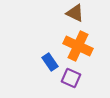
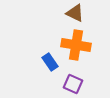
orange cross: moved 2 px left, 1 px up; rotated 16 degrees counterclockwise
purple square: moved 2 px right, 6 px down
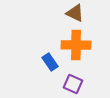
orange cross: rotated 8 degrees counterclockwise
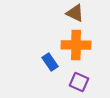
purple square: moved 6 px right, 2 px up
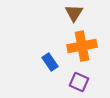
brown triangle: moved 1 px left; rotated 36 degrees clockwise
orange cross: moved 6 px right, 1 px down; rotated 12 degrees counterclockwise
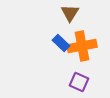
brown triangle: moved 4 px left
blue rectangle: moved 11 px right, 19 px up; rotated 12 degrees counterclockwise
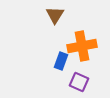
brown triangle: moved 15 px left, 2 px down
blue rectangle: moved 18 px down; rotated 66 degrees clockwise
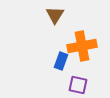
purple square: moved 1 px left, 3 px down; rotated 12 degrees counterclockwise
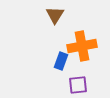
purple square: rotated 18 degrees counterclockwise
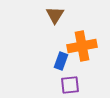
purple square: moved 8 px left
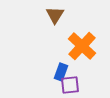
orange cross: rotated 36 degrees counterclockwise
blue rectangle: moved 11 px down
